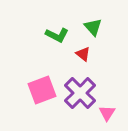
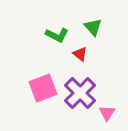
red triangle: moved 3 px left
pink square: moved 1 px right, 2 px up
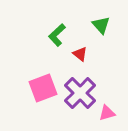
green triangle: moved 8 px right, 2 px up
green L-shape: rotated 110 degrees clockwise
pink triangle: rotated 42 degrees clockwise
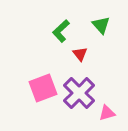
green L-shape: moved 4 px right, 4 px up
red triangle: rotated 14 degrees clockwise
purple cross: moved 1 px left
